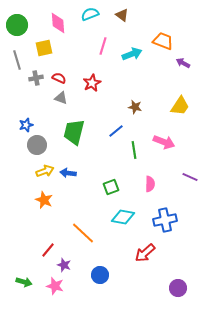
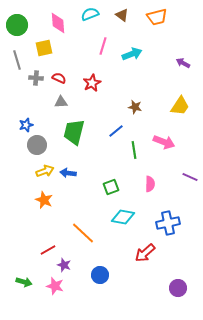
orange trapezoid: moved 6 px left, 24 px up; rotated 145 degrees clockwise
gray cross: rotated 16 degrees clockwise
gray triangle: moved 4 px down; rotated 24 degrees counterclockwise
blue cross: moved 3 px right, 3 px down
red line: rotated 21 degrees clockwise
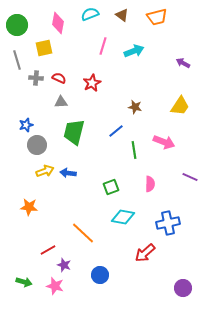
pink diamond: rotated 15 degrees clockwise
cyan arrow: moved 2 px right, 3 px up
orange star: moved 15 px left, 7 px down; rotated 18 degrees counterclockwise
purple circle: moved 5 px right
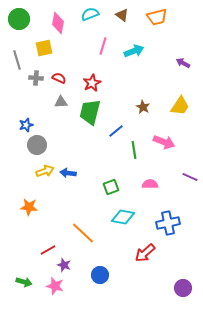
green circle: moved 2 px right, 6 px up
brown star: moved 8 px right; rotated 16 degrees clockwise
green trapezoid: moved 16 px right, 20 px up
pink semicircle: rotated 91 degrees counterclockwise
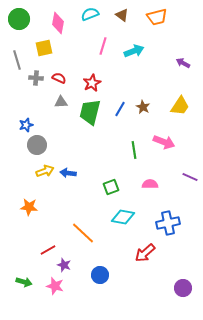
blue line: moved 4 px right, 22 px up; rotated 21 degrees counterclockwise
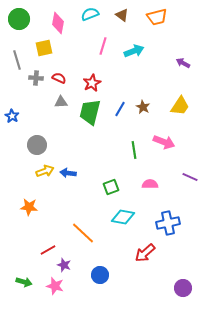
blue star: moved 14 px left, 9 px up; rotated 24 degrees counterclockwise
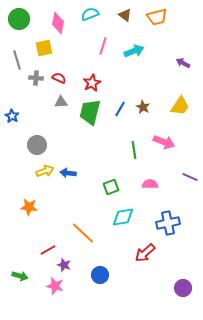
brown triangle: moved 3 px right
cyan diamond: rotated 20 degrees counterclockwise
green arrow: moved 4 px left, 6 px up
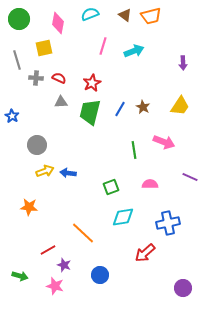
orange trapezoid: moved 6 px left, 1 px up
purple arrow: rotated 120 degrees counterclockwise
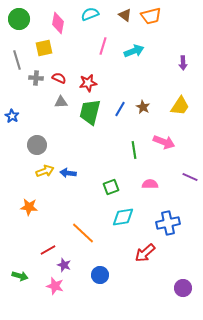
red star: moved 4 px left; rotated 18 degrees clockwise
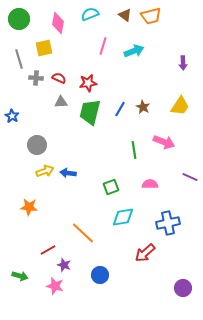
gray line: moved 2 px right, 1 px up
